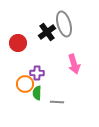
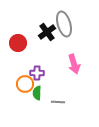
gray line: moved 1 px right
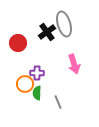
gray line: rotated 64 degrees clockwise
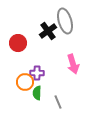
gray ellipse: moved 1 px right, 3 px up
black cross: moved 1 px right, 1 px up
pink arrow: moved 1 px left
orange circle: moved 2 px up
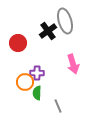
gray line: moved 4 px down
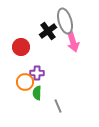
red circle: moved 3 px right, 4 px down
pink arrow: moved 22 px up
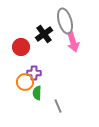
black cross: moved 4 px left, 3 px down
purple cross: moved 3 px left
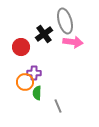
pink arrow: rotated 66 degrees counterclockwise
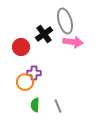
green semicircle: moved 2 px left, 12 px down
